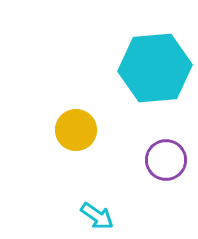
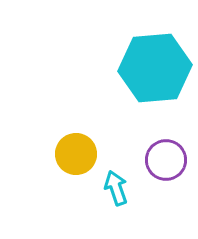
yellow circle: moved 24 px down
cyan arrow: moved 19 px right, 28 px up; rotated 144 degrees counterclockwise
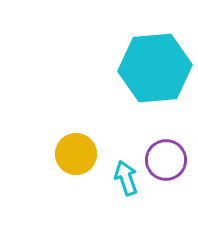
cyan arrow: moved 10 px right, 10 px up
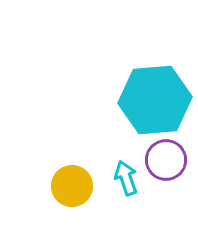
cyan hexagon: moved 32 px down
yellow circle: moved 4 px left, 32 px down
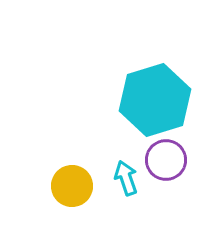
cyan hexagon: rotated 12 degrees counterclockwise
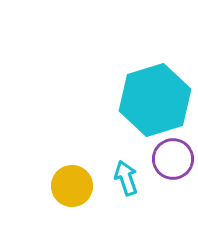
purple circle: moved 7 px right, 1 px up
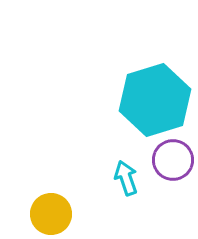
purple circle: moved 1 px down
yellow circle: moved 21 px left, 28 px down
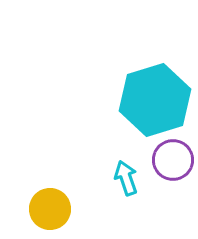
yellow circle: moved 1 px left, 5 px up
